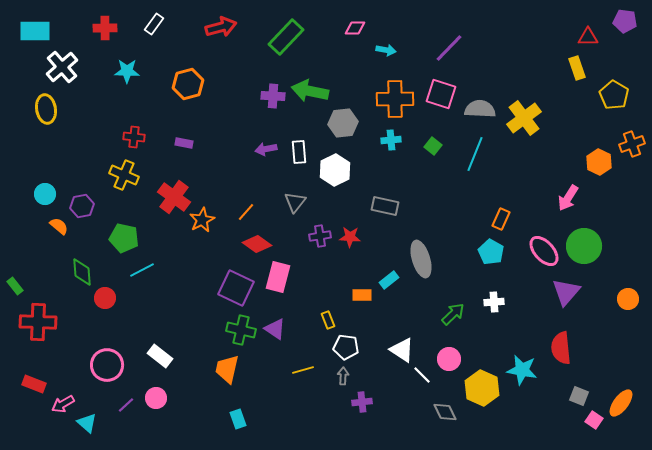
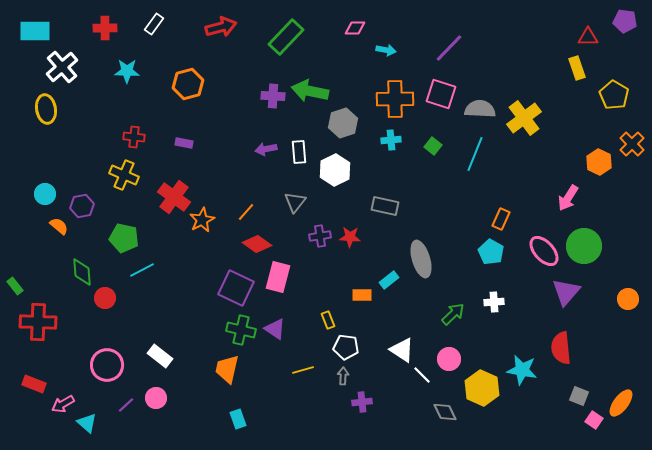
gray hexagon at (343, 123): rotated 12 degrees counterclockwise
orange cross at (632, 144): rotated 25 degrees counterclockwise
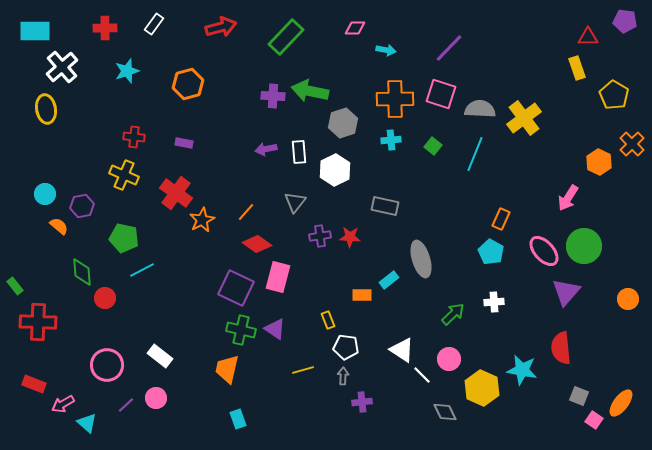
cyan star at (127, 71): rotated 20 degrees counterclockwise
red cross at (174, 197): moved 2 px right, 4 px up
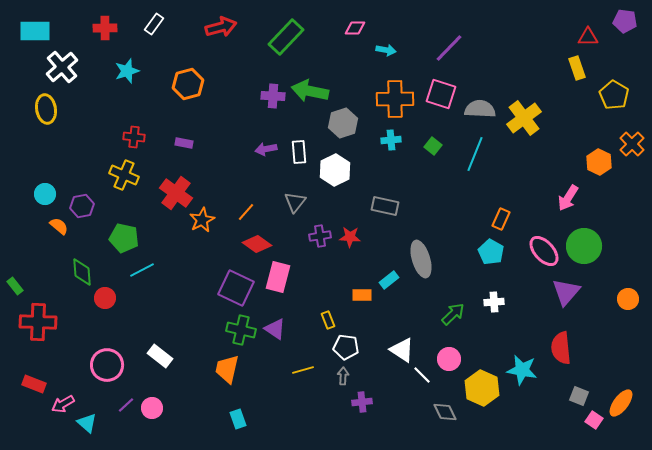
pink circle at (156, 398): moved 4 px left, 10 px down
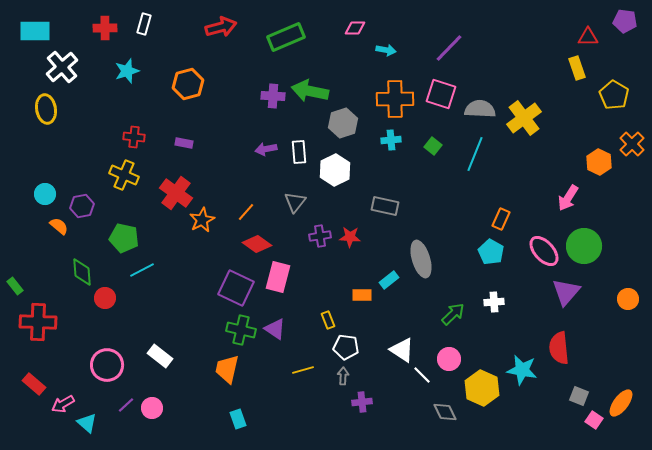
white rectangle at (154, 24): moved 10 px left; rotated 20 degrees counterclockwise
green rectangle at (286, 37): rotated 24 degrees clockwise
red semicircle at (561, 348): moved 2 px left
red rectangle at (34, 384): rotated 20 degrees clockwise
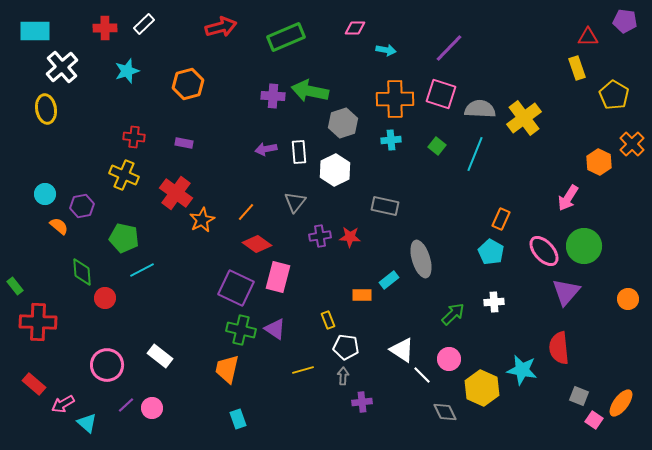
white rectangle at (144, 24): rotated 30 degrees clockwise
green square at (433, 146): moved 4 px right
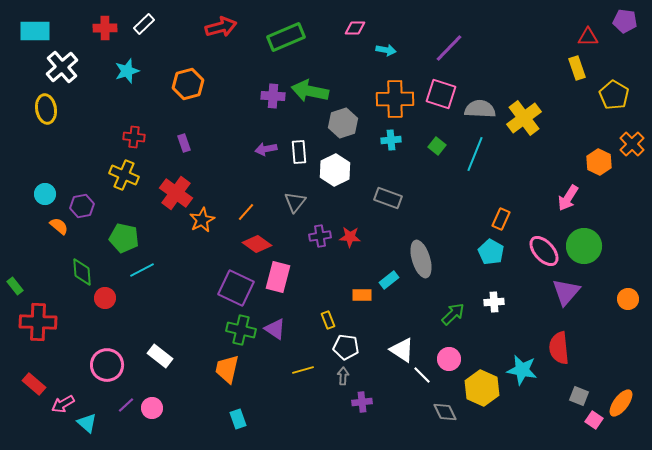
purple rectangle at (184, 143): rotated 60 degrees clockwise
gray rectangle at (385, 206): moved 3 px right, 8 px up; rotated 8 degrees clockwise
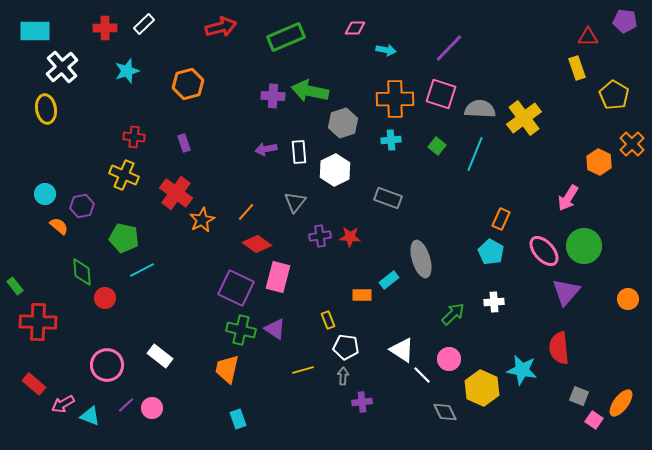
cyan triangle at (87, 423): moved 3 px right, 7 px up; rotated 20 degrees counterclockwise
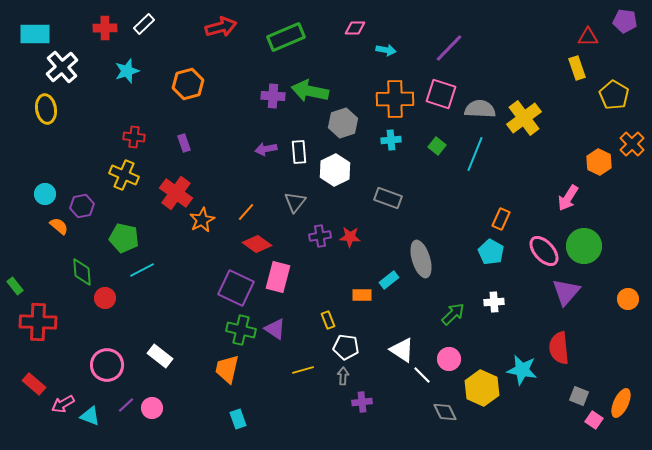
cyan rectangle at (35, 31): moved 3 px down
orange ellipse at (621, 403): rotated 12 degrees counterclockwise
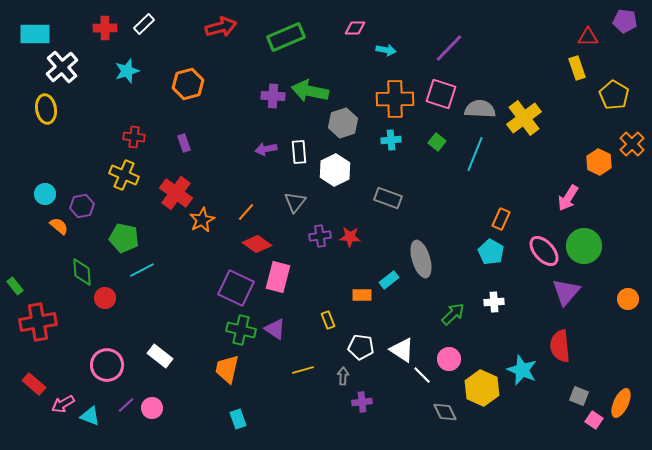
green square at (437, 146): moved 4 px up
red cross at (38, 322): rotated 12 degrees counterclockwise
white pentagon at (346, 347): moved 15 px right
red semicircle at (559, 348): moved 1 px right, 2 px up
cyan star at (522, 370): rotated 12 degrees clockwise
